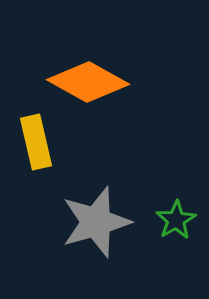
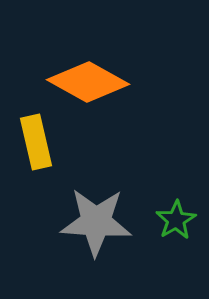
gray star: rotated 20 degrees clockwise
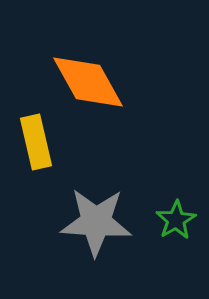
orange diamond: rotated 32 degrees clockwise
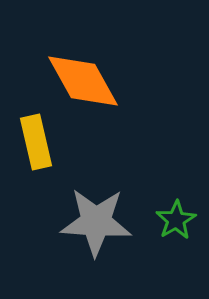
orange diamond: moved 5 px left, 1 px up
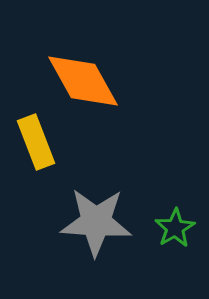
yellow rectangle: rotated 8 degrees counterclockwise
green star: moved 1 px left, 8 px down
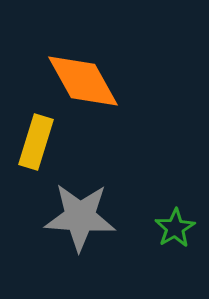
yellow rectangle: rotated 38 degrees clockwise
gray star: moved 16 px left, 5 px up
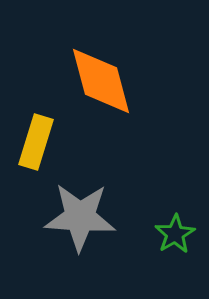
orange diamond: moved 18 px right; rotated 14 degrees clockwise
green star: moved 6 px down
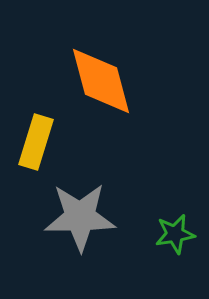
gray star: rotated 4 degrees counterclockwise
green star: rotated 21 degrees clockwise
